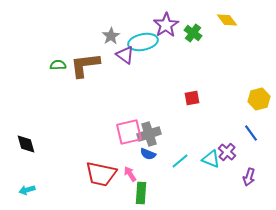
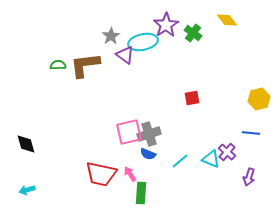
blue line: rotated 48 degrees counterclockwise
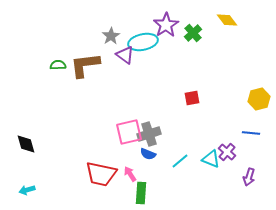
green cross: rotated 12 degrees clockwise
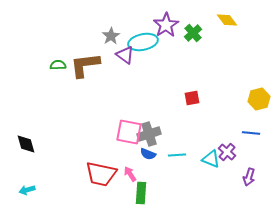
pink square: rotated 24 degrees clockwise
cyan line: moved 3 px left, 6 px up; rotated 36 degrees clockwise
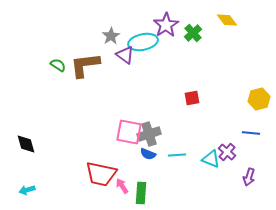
green semicircle: rotated 35 degrees clockwise
pink arrow: moved 8 px left, 12 px down
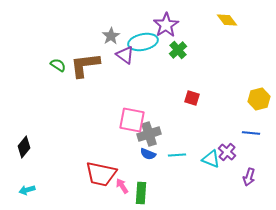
green cross: moved 15 px left, 17 px down
red square: rotated 28 degrees clockwise
pink square: moved 3 px right, 12 px up
black diamond: moved 2 px left, 3 px down; rotated 55 degrees clockwise
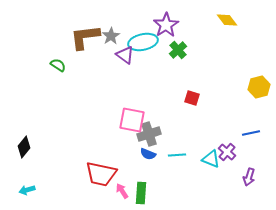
brown L-shape: moved 28 px up
yellow hexagon: moved 12 px up
blue line: rotated 18 degrees counterclockwise
pink arrow: moved 5 px down
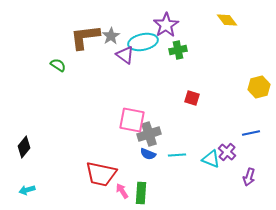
green cross: rotated 30 degrees clockwise
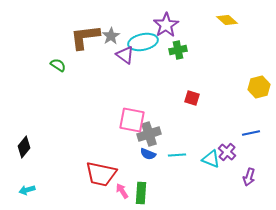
yellow diamond: rotated 10 degrees counterclockwise
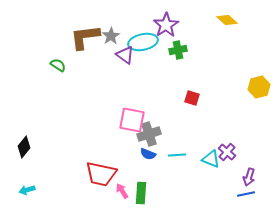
blue line: moved 5 px left, 61 px down
